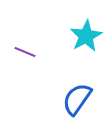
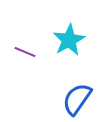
cyan star: moved 17 px left, 4 px down
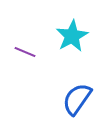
cyan star: moved 3 px right, 4 px up
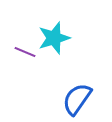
cyan star: moved 18 px left, 2 px down; rotated 12 degrees clockwise
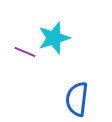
blue semicircle: rotated 28 degrees counterclockwise
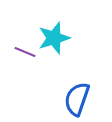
blue semicircle: rotated 12 degrees clockwise
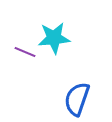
cyan star: rotated 12 degrees clockwise
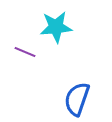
cyan star: moved 2 px right, 11 px up
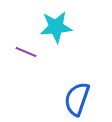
purple line: moved 1 px right
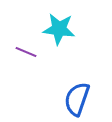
cyan star: moved 3 px right, 2 px down; rotated 12 degrees clockwise
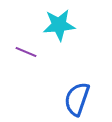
cyan star: moved 4 px up; rotated 12 degrees counterclockwise
